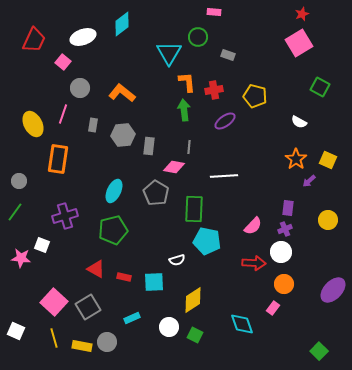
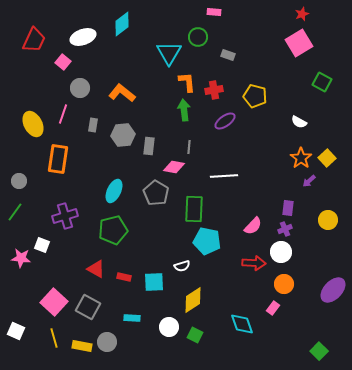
green square at (320, 87): moved 2 px right, 5 px up
orange star at (296, 159): moved 5 px right, 1 px up
yellow square at (328, 160): moved 1 px left, 2 px up; rotated 24 degrees clockwise
white semicircle at (177, 260): moved 5 px right, 6 px down
gray square at (88, 307): rotated 30 degrees counterclockwise
cyan rectangle at (132, 318): rotated 28 degrees clockwise
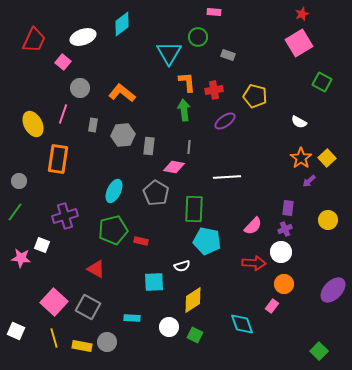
white line at (224, 176): moved 3 px right, 1 px down
red rectangle at (124, 277): moved 17 px right, 36 px up
pink rectangle at (273, 308): moved 1 px left, 2 px up
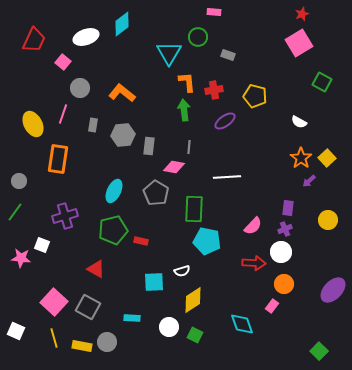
white ellipse at (83, 37): moved 3 px right
white semicircle at (182, 266): moved 5 px down
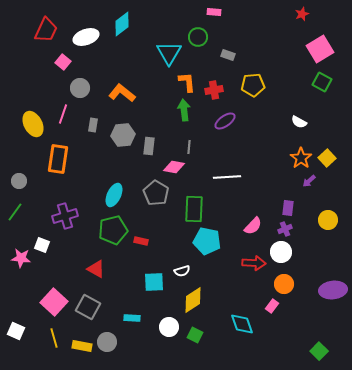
red trapezoid at (34, 40): moved 12 px right, 10 px up
pink square at (299, 43): moved 21 px right, 6 px down
yellow pentagon at (255, 96): moved 2 px left, 11 px up; rotated 20 degrees counterclockwise
cyan ellipse at (114, 191): moved 4 px down
purple ellipse at (333, 290): rotated 40 degrees clockwise
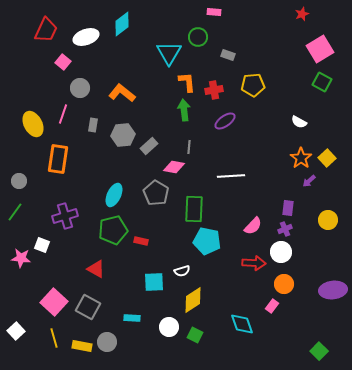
gray rectangle at (149, 146): rotated 42 degrees clockwise
white line at (227, 177): moved 4 px right, 1 px up
white square at (16, 331): rotated 24 degrees clockwise
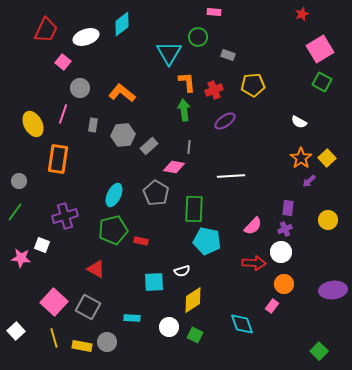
red cross at (214, 90): rotated 12 degrees counterclockwise
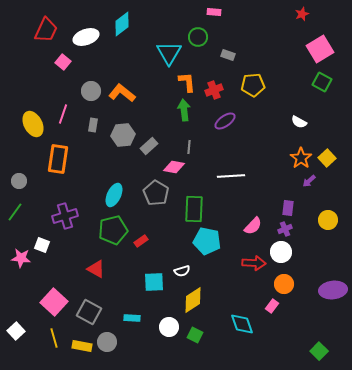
gray circle at (80, 88): moved 11 px right, 3 px down
red rectangle at (141, 241): rotated 48 degrees counterclockwise
gray square at (88, 307): moved 1 px right, 5 px down
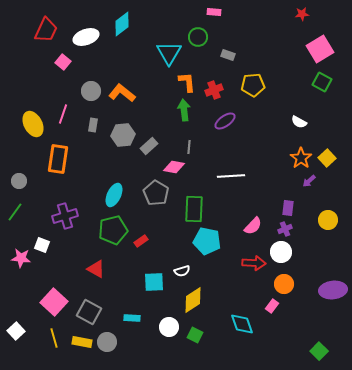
red star at (302, 14): rotated 16 degrees clockwise
yellow rectangle at (82, 346): moved 4 px up
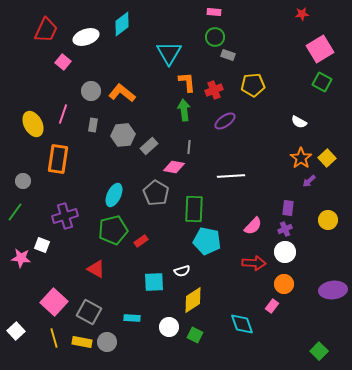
green circle at (198, 37): moved 17 px right
gray circle at (19, 181): moved 4 px right
white circle at (281, 252): moved 4 px right
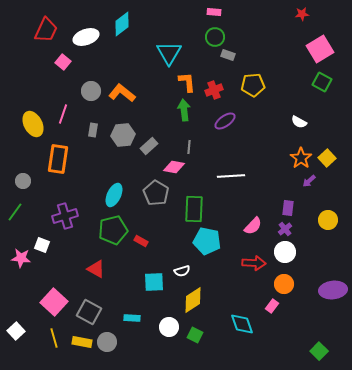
gray rectangle at (93, 125): moved 5 px down
purple cross at (285, 229): rotated 16 degrees counterclockwise
red rectangle at (141, 241): rotated 64 degrees clockwise
